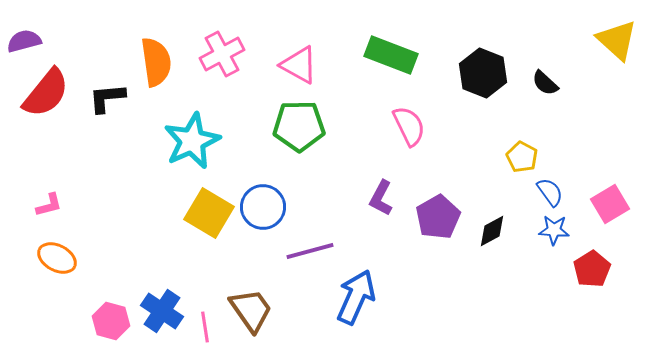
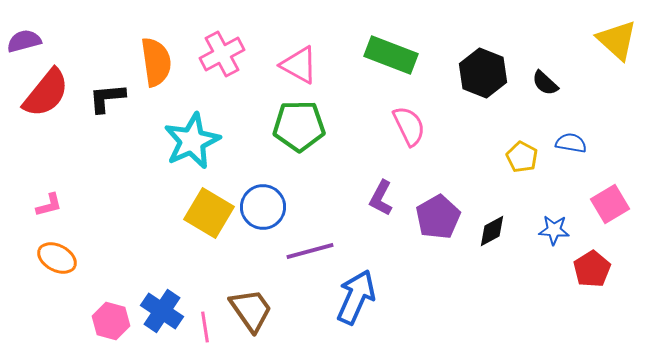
blue semicircle: moved 21 px right, 49 px up; rotated 44 degrees counterclockwise
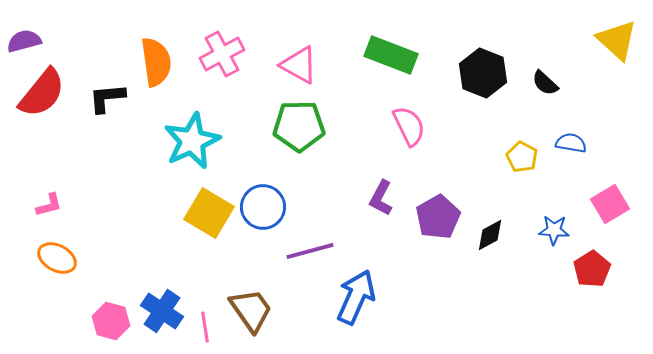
red semicircle: moved 4 px left
black diamond: moved 2 px left, 4 px down
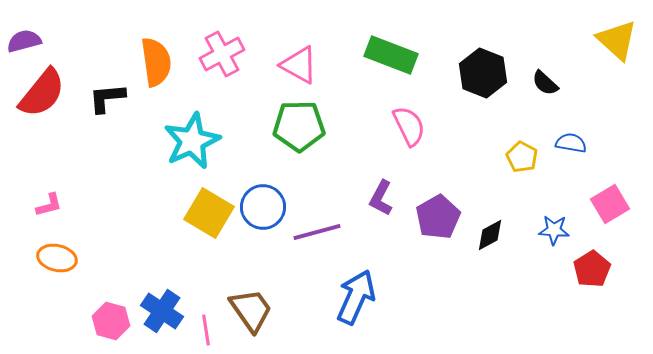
purple line: moved 7 px right, 19 px up
orange ellipse: rotated 15 degrees counterclockwise
pink line: moved 1 px right, 3 px down
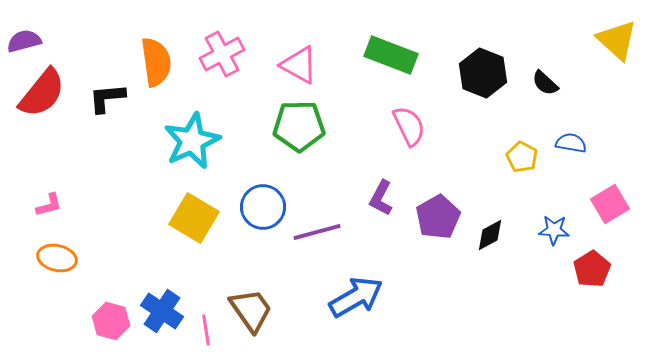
yellow square: moved 15 px left, 5 px down
blue arrow: rotated 36 degrees clockwise
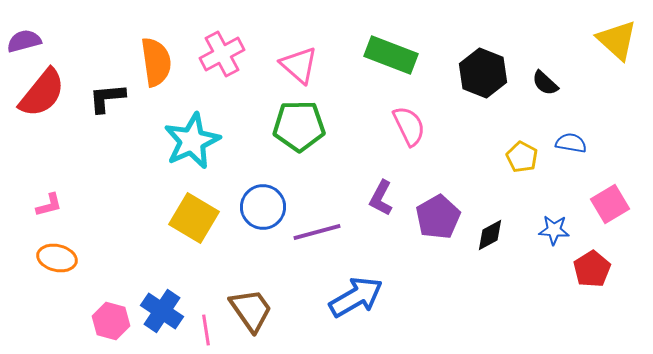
pink triangle: rotated 12 degrees clockwise
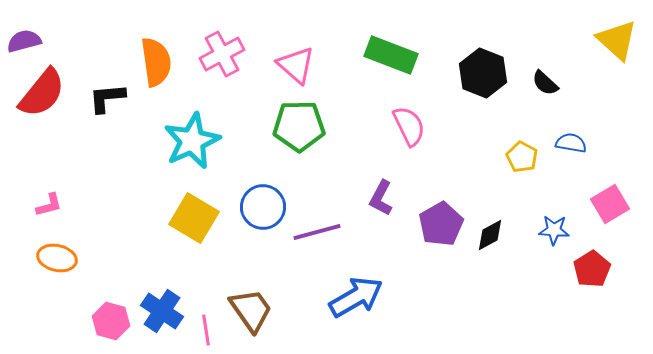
pink triangle: moved 3 px left
purple pentagon: moved 3 px right, 7 px down
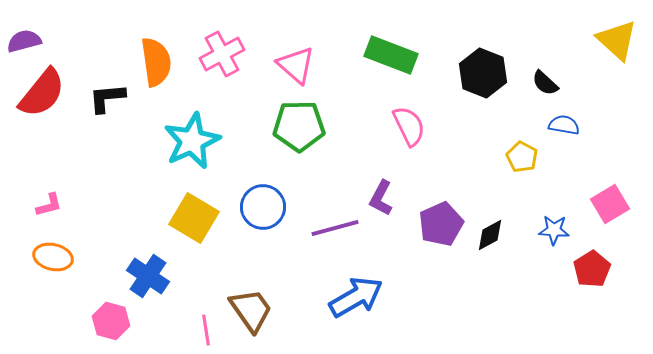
blue semicircle: moved 7 px left, 18 px up
purple pentagon: rotated 6 degrees clockwise
purple line: moved 18 px right, 4 px up
orange ellipse: moved 4 px left, 1 px up
blue cross: moved 14 px left, 35 px up
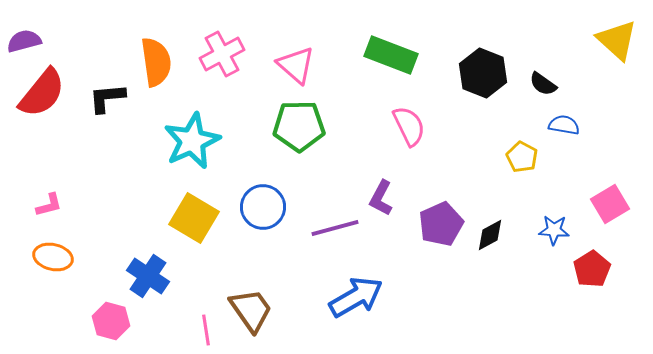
black semicircle: moved 2 px left, 1 px down; rotated 8 degrees counterclockwise
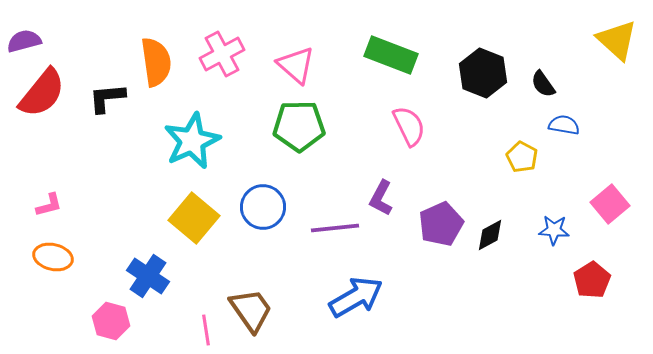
black semicircle: rotated 20 degrees clockwise
pink square: rotated 9 degrees counterclockwise
yellow square: rotated 9 degrees clockwise
purple line: rotated 9 degrees clockwise
red pentagon: moved 11 px down
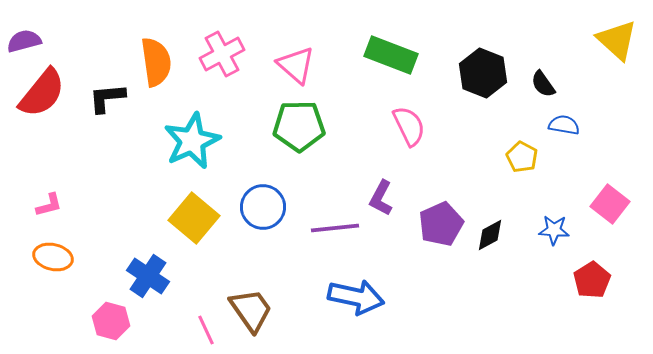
pink square: rotated 12 degrees counterclockwise
blue arrow: rotated 42 degrees clockwise
pink line: rotated 16 degrees counterclockwise
